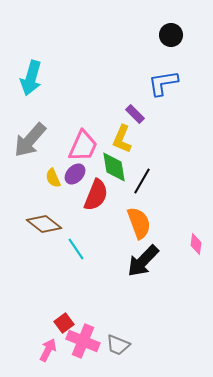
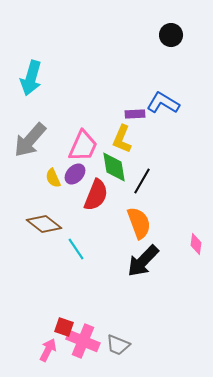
blue L-shape: moved 20 px down; rotated 40 degrees clockwise
purple rectangle: rotated 48 degrees counterclockwise
red square: moved 4 px down; rotated 36 degrees counterclockwise
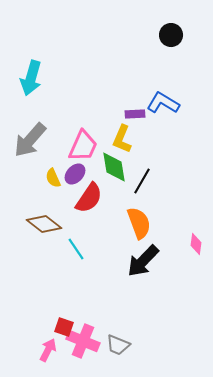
red semicircle: moved 7 px left, 3 px down; rotated 12 degrees clockwise
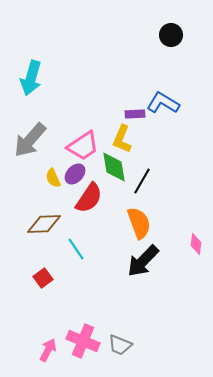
pink trapezoid: rotated 32 degrees clockwise
brown diamond: rotated 40 degrees counterclockwise
red square: moved 21 px left, 49 px up; rotated 36 degrees clockwise
gray trapezoid: moved 2 px right
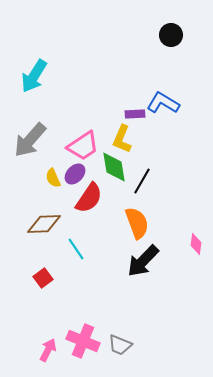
cyan arrow: moved 3 px right, 2 px up; rotated 16 degrees clockwise
orange semicircle: moved 2 px left
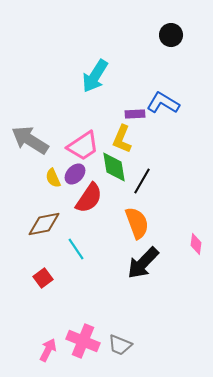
cyan arrow: moved 61 px right
gray arrow: rotated 81 degrees clockwise
brown diamond: rotated 8 degrees counterclockwise
black arrow: moved 2 px down
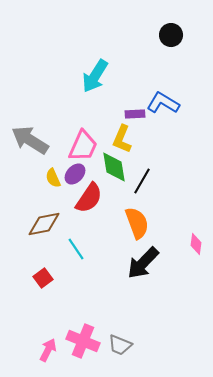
pink trapezoid: rotated 32 degrees counterclockwise
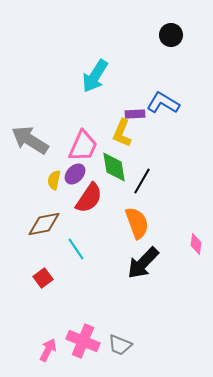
yellow L-shape: moved 6 px up
yellow semicircle: moved 1 px right, 2 px down; rotated 36 degrees clockwise
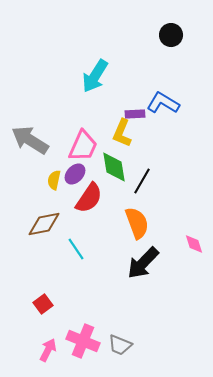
pink diamond: moved 2 px left; rotated 25 degrees counterclockwise
red square: moved 26 px down
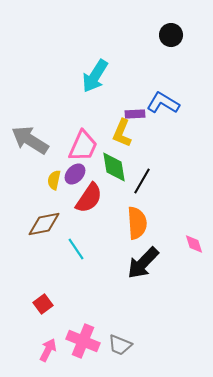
orange semicircle: rotated 16 degrees clockwise
